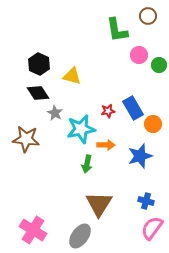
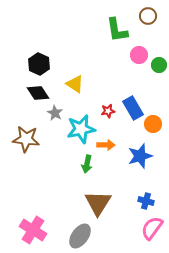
yellow triangle: moved 3 px right, 8 px down; rotated 18 degrees clockwise
brown triangle: moved 1 px left, 1 px up
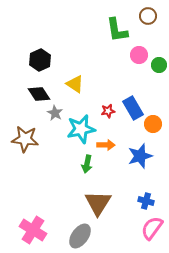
black hexagon: moved 1 px right, 4 px up; rotated 10 degrees clockwise
black diamond: moved 1 px right, 1 px down
brown star: moved 1 px left
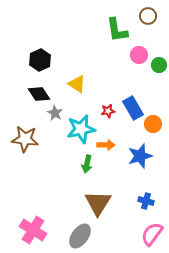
yellow triangle: moved 2 px right
pink semicircle: moved 6 px down
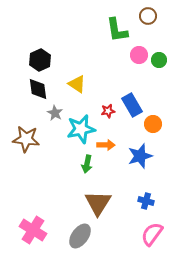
green circle: moved 5 px up
black diamond: moved 1 px left, 5 px up; rotated 25 degrees clockwise
blue rectangle: moved 1 px left, 3 px up
brown star: moved 1 px right
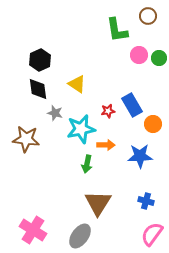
green circle: moved 2 px up
gray star: rotated 14 degrees counterclockwise
blue star: rotated 15 degrees clockwise
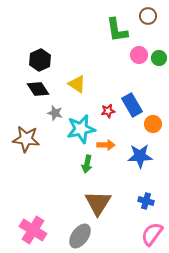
black diamond: rotated 25 degrees counterclockwise
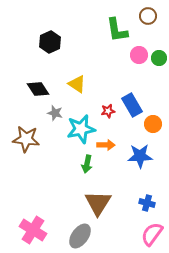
black hexagon: moved 10 px right, 18 px up
blue cross: moved 1 px right, 2 px down
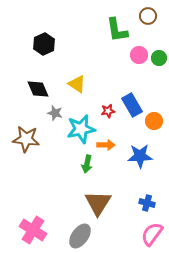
black hexagon: moved 6 px left, 2 px down
black diamond: rotated 10 degrees clockwise
orange circle: moved 1 px right, 3 px up
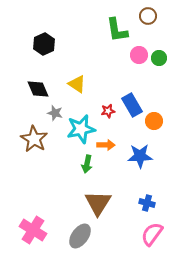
brown star: moved 8 px right; rotated 24 degrees clockwise
